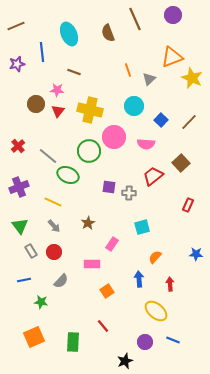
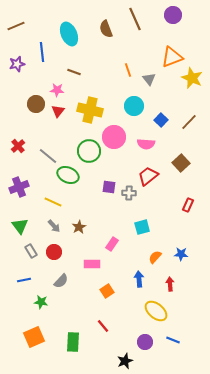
brown semicircle at (108, 33): moved 2 px left, 4 px up
gray triangle at (149, 79): rotated 24 degrees counterclockwise
red trapezoid at (153, 176): moved 5 px left
brown star at (88, 223): moved 9 px left, 4 px down
blue star at (196, 254): moved 15 px left
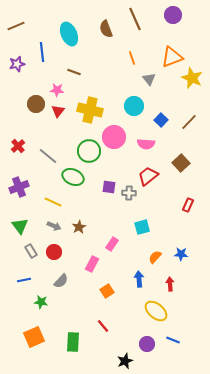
orange line at (128, 70): moved 4 px right, 12 px up
green ellipse at (68, 175): moved 5 px right, 2 px down
gray arrow at (54, 226): rotated 24 degrees counterclockwise
pink rectangle at (92, 264): rotated 63 degrees counterclockwise
purple circle at (145, 342): moved 2 px right, 2 px down
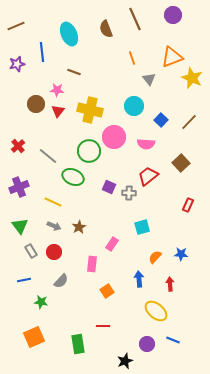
purple square at (109, 187): rotated 16 degrees clockwise
pink rectangle at (92, 264): rotated 21 degrees counterclockwise
red line at (103, 326): rotated 48 degrees counterclockwise
green rectangle at (73, 342): moved 5 px right, 2 px down; rotated 12 degrees counterclockwise
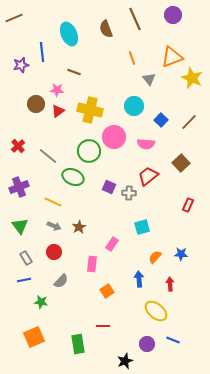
brown line at (16, 26): moved 2 px left, 8 px up
purple star at (17, 64): moved 4 px right, 1 px down
red triangle at (58, 111): rotated 16 degrees clockwise
gray rectangle at (31, 251): moved 5 px left, 7 px down
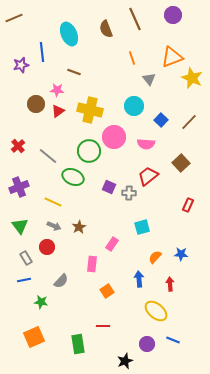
red circle at (54, 252): moved 7 px left, 5 px up
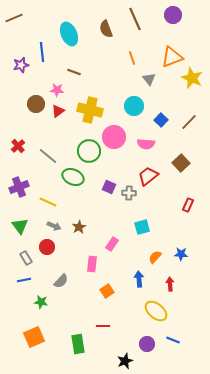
yellow line at (53, 202): moved 5 px left
